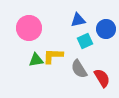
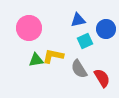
yellow L-shape: rotated 10 degrees clockwise
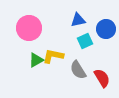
green triangle: rotated 21 degrees counterclockwise
gray semicircle: moved 1 px left, 1 px down
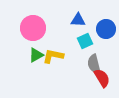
blue triangle: rotated 14 degrees clockwise
pink circle: moved 4 px right
green triangle: moved 5 px up
gray semicircle: moved 16 px right, 6 px up; rotated 18 degrees clockwise
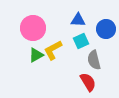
cyan square: moved 4 px left
yellow L-shape: moved 6 px up; rotated 40 degrees counterclockwise
gray semicircle: moved 4 px up
red semicircle: moved 14 px left, 4 px down
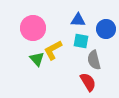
cyan square: rotated 35 degrees clockwise
green triangle: moved 1 px right, 4 px down; rotated 42 degrees counterclockwise
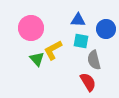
pink circle: moved 2 px left
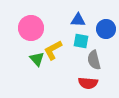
red semicircle: moved 1 px down; rotated 126 degrees clockwise
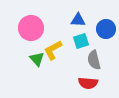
cyan square: rotated 28 degrees counterclockwise
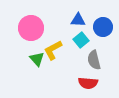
blue circle: moved 3 px left, 2 px up
cyan square: moved 1 px up; rotated 21 degrees counterclockwise
